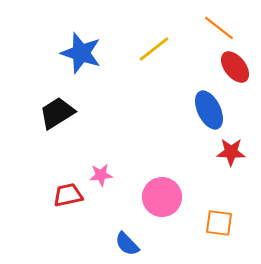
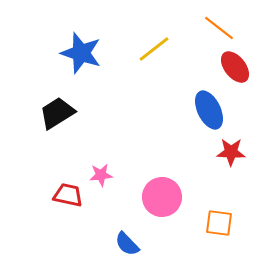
red trapezoid: rotated 24 degrees clockwise
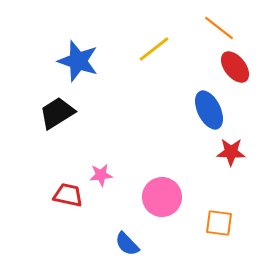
blue star: moved 3 px left, 8 px down
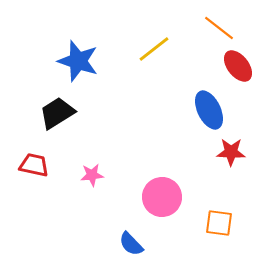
red ellipse: moved 3 px right, 1 px up
pink star: moved 9 px left
red trapezoid: moved 34 px left, 30 px up
blue semicircle: moved 4 px right
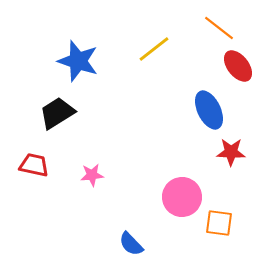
pink circle: moved 20 px right
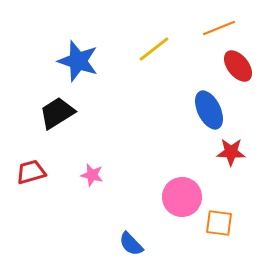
orange line: rotated 60 degrees counterclockwise
red trapezoid: moved 3 px left, 7 px down; rotated 28 degrees counterclockwise
pink star: rotated 20 degrees clockwise
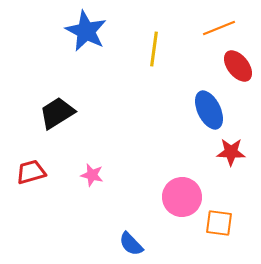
yellow line: rotated 44 degrees counterclockwise
blue star: moved 8 px right, 30 px up; rotated 9 degrees clockwise
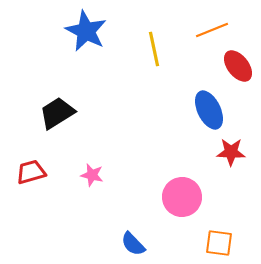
orange line: moved 7 px left, 2 px down
yellow line: rotated 20 degrees counterclockwise
orange square: moved 20 px down
blue semicircle: moved 2 px right
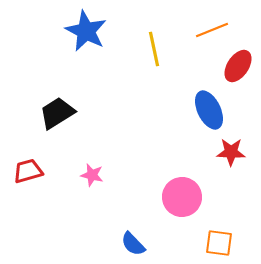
red ellipse: rotated 72 degrees clockwise
red trapezoid: moved 3 px left, 1 px up
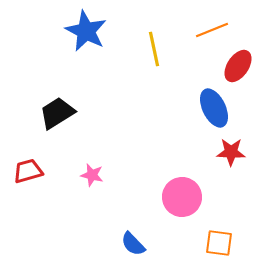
blue ellipse: moved 5 px right, 2 px up
